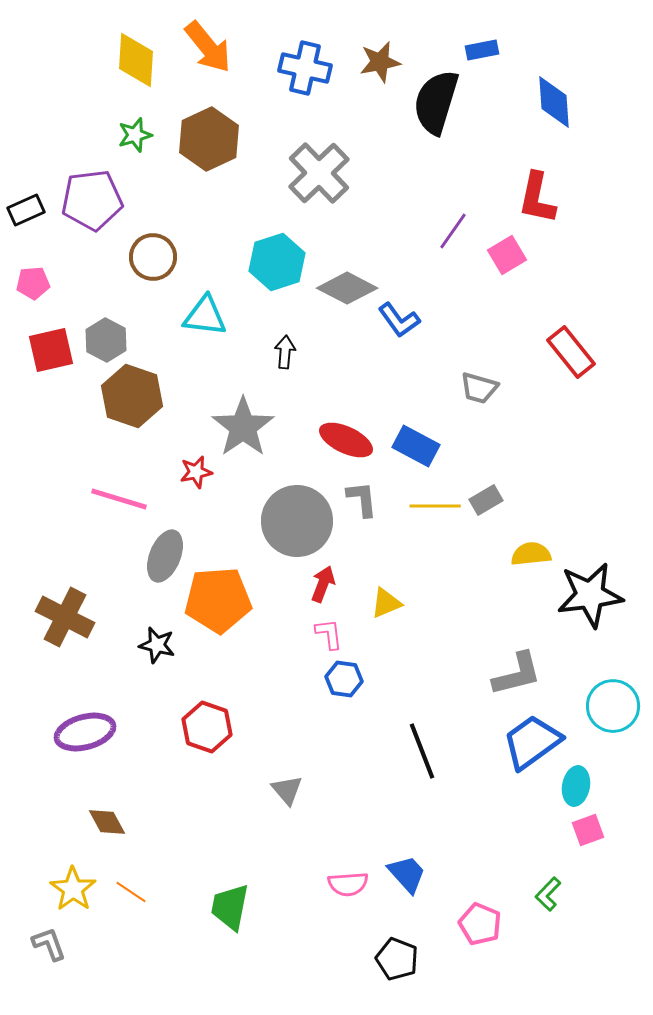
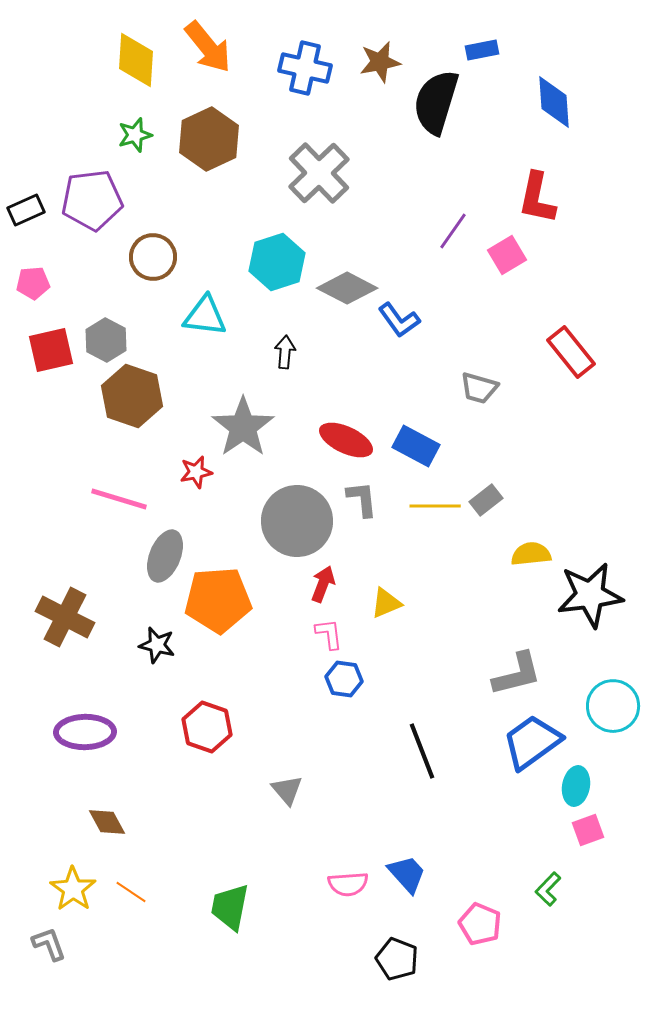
gray rectangle at (486, 500): rotated 8 degrees counterclockwise
purple ellipse at (85, 732): rotated 14 degrees clockwise
green L-shape at (548, 894): moved 5 px up
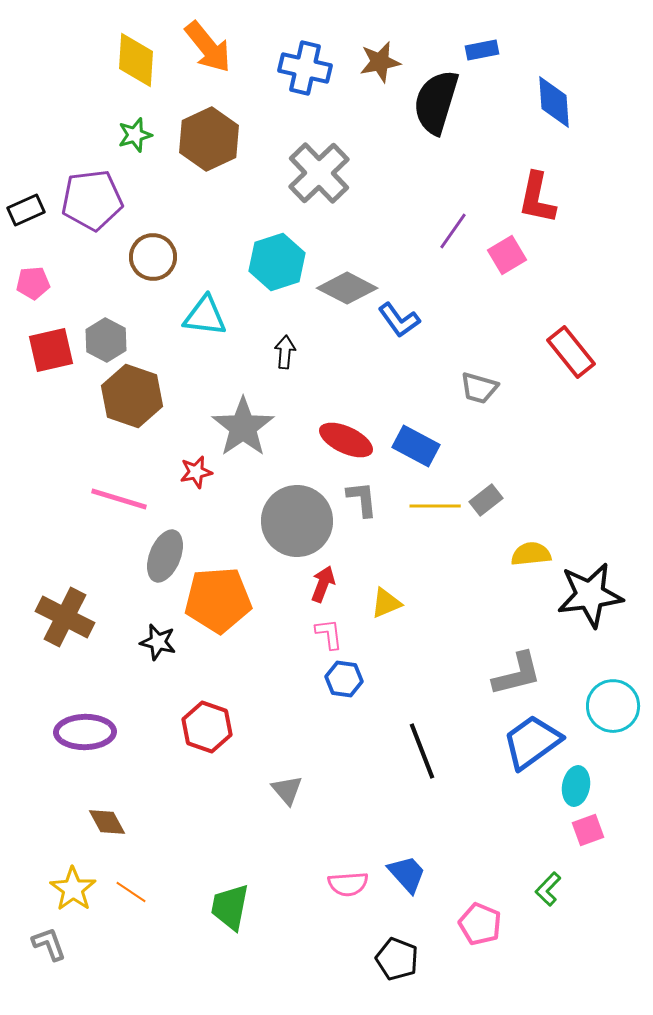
black star at (157, 645): moved 1 px right, 3 px up
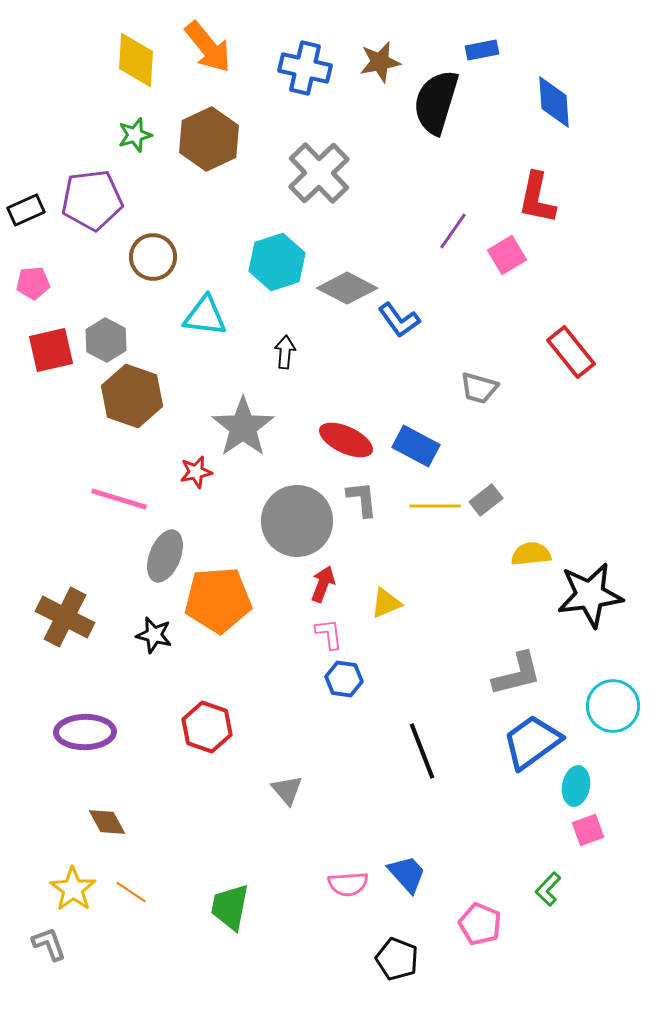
black star at (158, 642): moved 4 px left, 7 px up
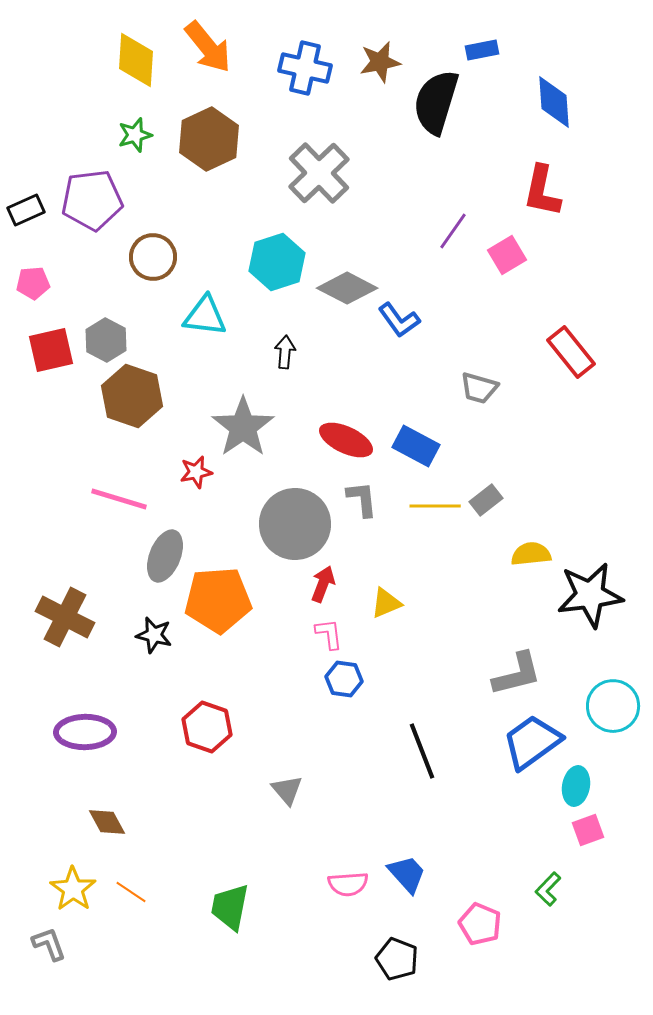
red L-shape at (537, 198): moved 5 px right, 7 px up
gray circle at (297, 521): moved 2 px left, 3 px down
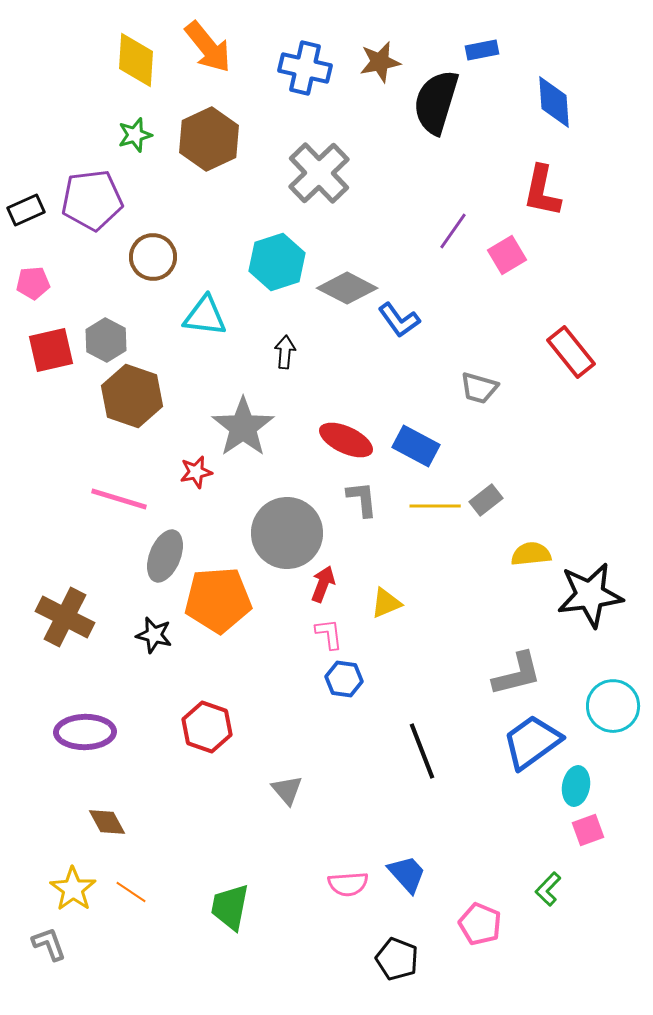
gray circle at (295, 524): moved 8 px left, 9 px down
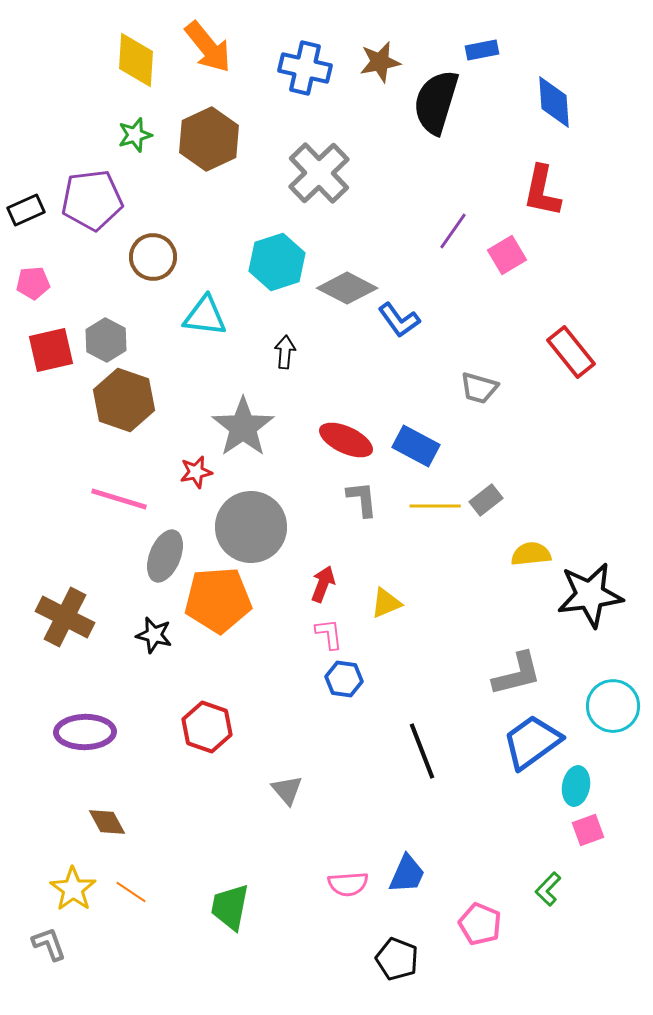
brown hexagon at (132, 396): moved 8 px left, 4 px down
gray circle at (287, 533): moved 36 px left, 6 px up
blue trapezoid at (407, 874): rotated 66 degrees clockwise
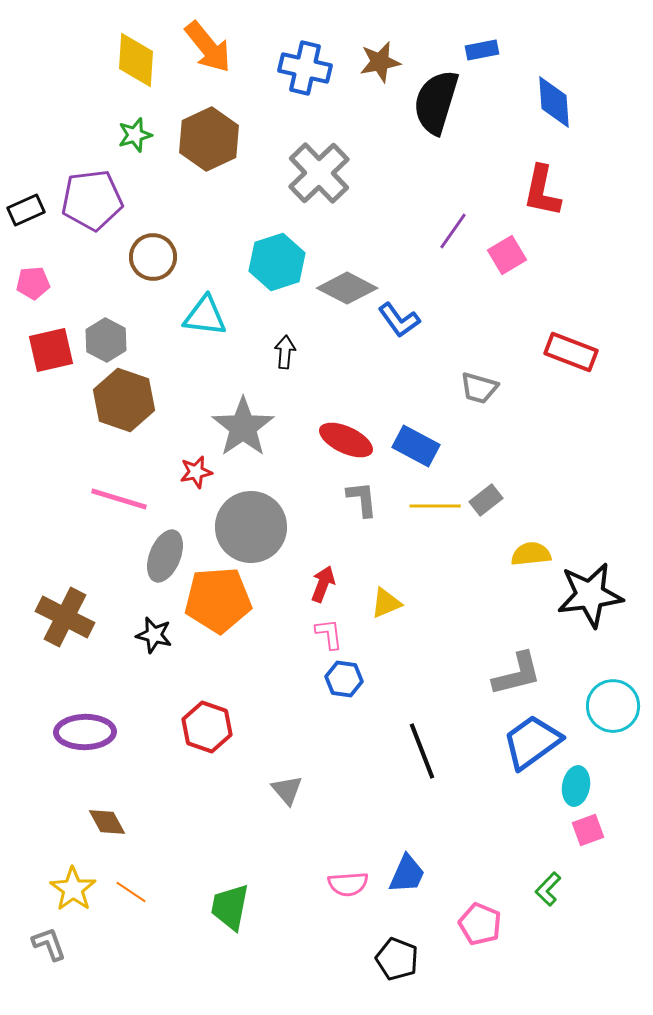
red rectangle at (571, 352): rotated 30 degrees counterclockwise
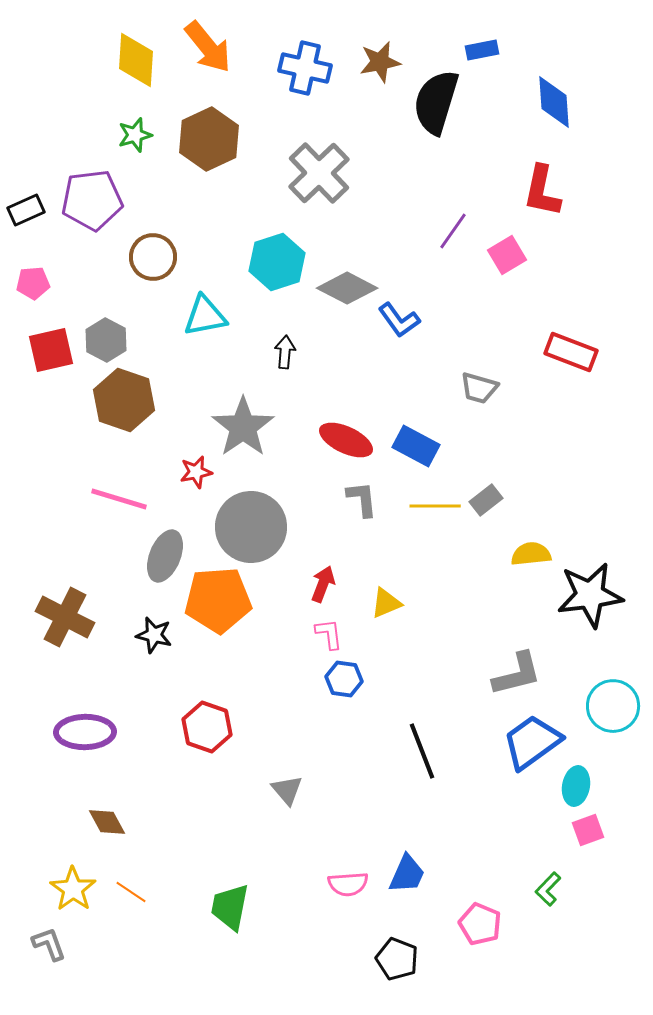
cyan triangle at (205, 316): rotated 18 degrees counterclockwise
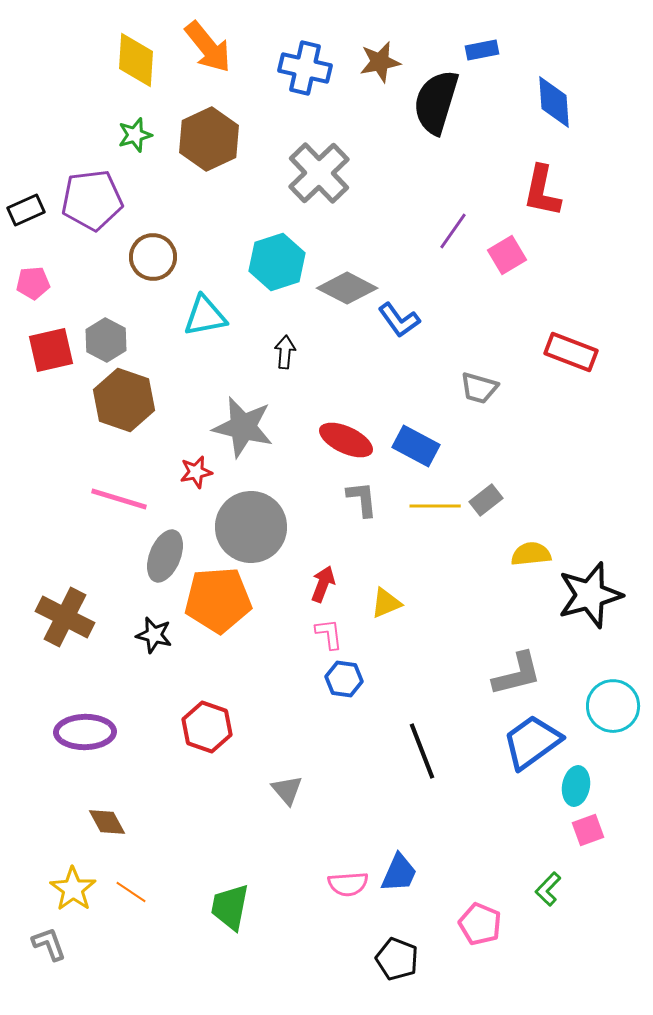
gray star at (243, 427): rotated 24 degrees counterclockwise
black star at (590, 595): rotated 8 degrees counterclockwise
blue trapezoid at (407, 874): moved 8 px left, 1 px up
